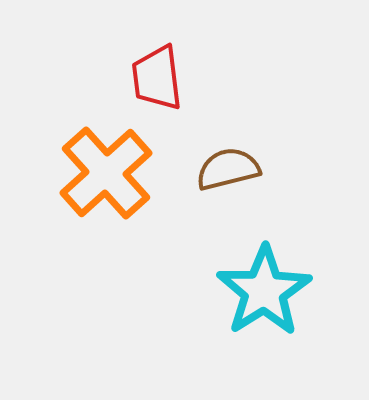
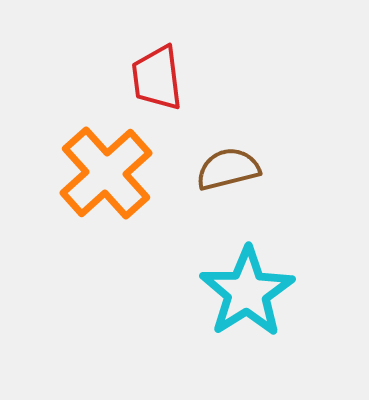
cyan star: moved 17 px left, 1 px down
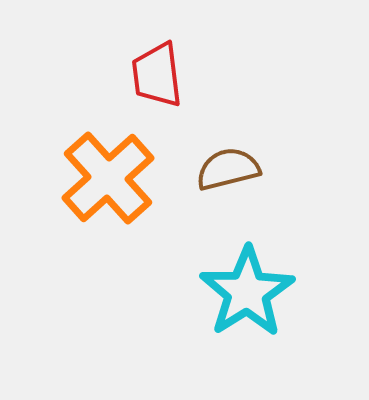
red trapezoid: moved 3 px up
orange cross: moved 2 px right, 5 px down
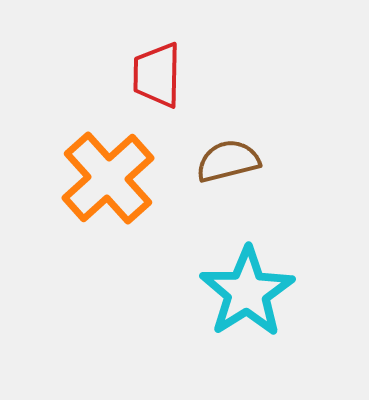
red trapezoid: rotated 8 degrees clockwise
brown semicircle: moved 8 px up
